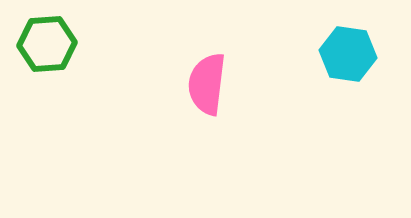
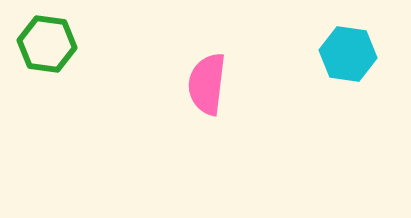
green hexagon: rotated 12 degrees clockwise
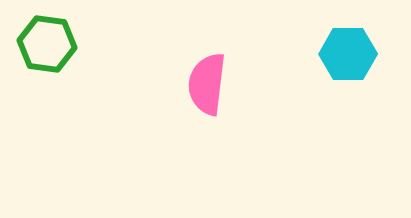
cyan hexagon: rotated 8 degrees counterclockwise
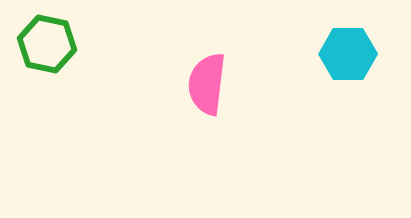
green hexagon: rotated 4 degrees clockwise
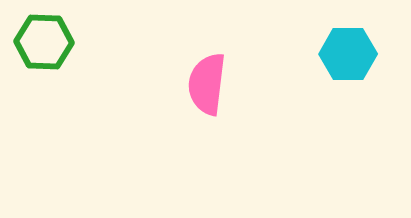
green hexagon: moved 3 px left, 2 px up; rotated 10 degrees counterclockwise
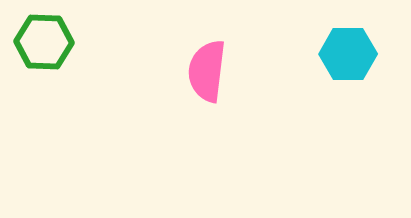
pink semicircle: moved 13 px up
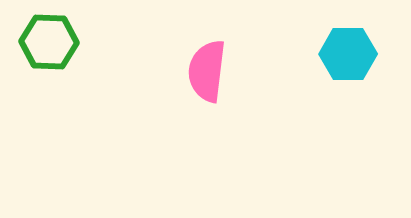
green hexagon: moved 5 px right
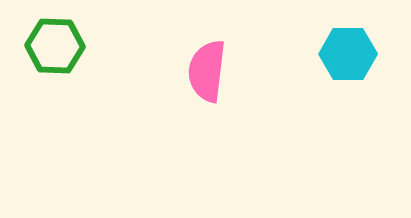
green hexagon: moved 6 px right, 4 px down
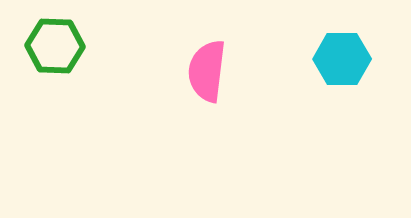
cyan hexagon: moved 6 px left, 5 px down
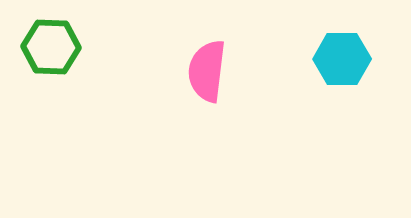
green hexagon: moved 4 px left, 1 px down
